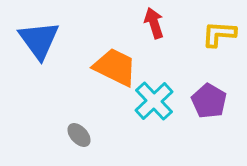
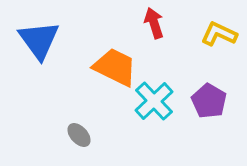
yellow L-shape: rotated 21 degrees clockwise
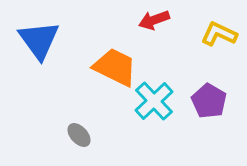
red arrow: moved 3 px up; rotated 92 degrees counterclockwise
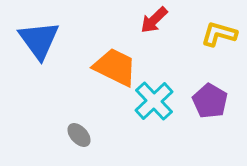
red arrow: rotated 24 degrees counterclockwise
yellow L-shape: rotated 9 degrees counterclockwise
purple pentagon: moved 1 px right
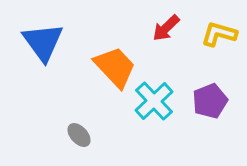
red arrow: moved 12 px right, 8 px down
blue triangle: moved 4 px right, 2 px down
orange trapezoid: rotated 21 degrees clockwise
purple pentagon: rotated 20 degrees clockwise
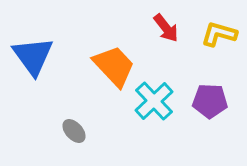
red arrow: rotated 84 degrees counterclockwise
blue triangle: moved 10 px left, 14 px down
orange trapezoid: moved 1 px left, 1 px up
purple pentagon: rotated 24 degrees clockwise
gray ellipse: moved 5 px left, 4 px up
